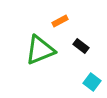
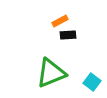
black rectangle: moved 13 px left, 11 px up; rotated 42 degrees counterclockwise
green triangle: moved 11 px right, 23 px down
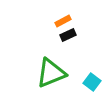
orange rectangle: moved 3 px right
black rectangle: rotated 21 degrees counterclockwise
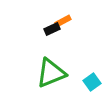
black rectangle: moved 16 px left, 6 px up
cyan square: rotated 18 degrees clockwise
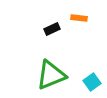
orange rectangle: moved 16 px right, 3 px up; rotated 35 degrees clockwise
green triangle: moved 2 px down
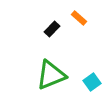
orange rectangle: rotated 35 degrees clockwise
black rectangle: rotated 21 degrees counterclockwise
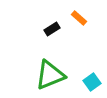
black rectangle: rotated 14 degrees clockwise
green triangle: moved 1 px left
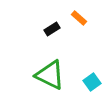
green triangle: rotated 48 degrees clockwise
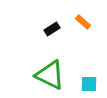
orange rectangle: moved 4 px right, 4 px down
cyan square: moved 3 px left, 2 px down; rotated 36 degrees clockwise
